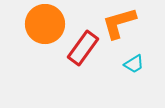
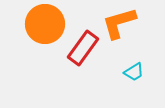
cyan trapezoid: moved 8 px down
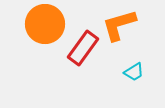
orange L-shape: moved 2 px down
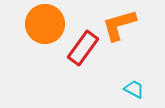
cyan trapezoid: moved 17 px down; rotated 120 degrees counterclockwise
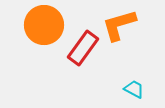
orange circle: moved 1 px left, 1 px down
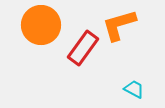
orange circle: moved 3 px left
